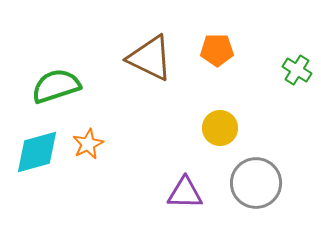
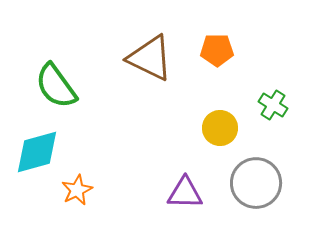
green cross: moved 24 px left, 35 px down
green semicircle: rotated 108 degrees counterclockwise
orange star: moved 11 px left, 46 px down
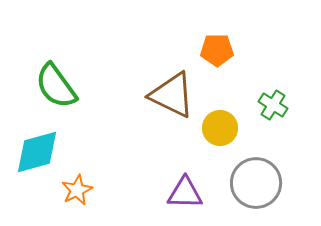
brown triangle: moved 22 px right, 37 px down
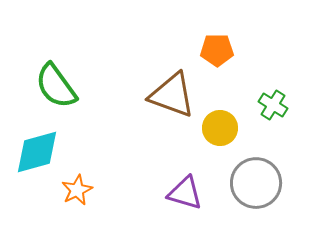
brown triangle: rotated 6 degrees counterclockwise
purple triangle: rotated 15 degrees clockwise
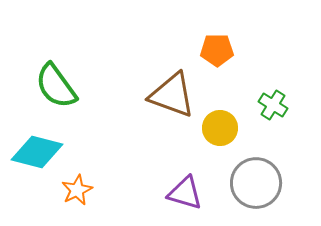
cyan diamond: rotated 30 degrees clockwise
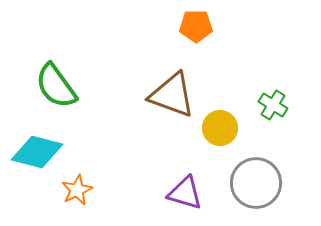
orange pentagon: moved 21 px left, 24 px up
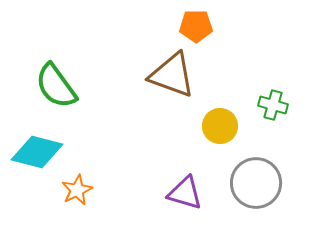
brown triangle: moved 20 px up
green cross: rotated 16 degrees counterclockwise
yellow circle: moved 2 px up
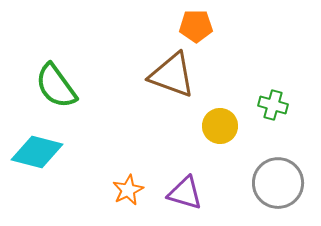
gray circle: moved 22 px right
orange star: moved 51 px right
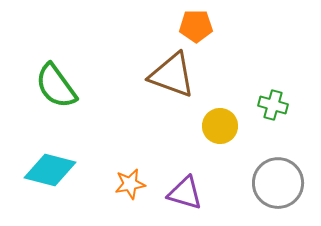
cyan diamond: moved 13 px right, 18 px down
orange star: moved 2 px right, 6 px up; rotated 16 degrees clockwise
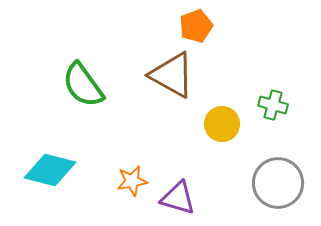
orange pentagon: rotated 20 degrees counterclockwise
brown triangle: rotated 9 degrees clockwise
green semicircle: moved 27 px right, 1 px up
yellow circle: moved 2 px right, 2 px up
orange star: moved 2 px right, 3 px up
purple triangle: moved 7 px left, 5 px down
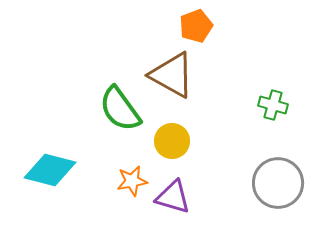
green semicircle: moved 37 px right, 24 px down
yellow circle: moved 50 px left, 17 px down
purple triangle: moved 5 px left, 1 px up
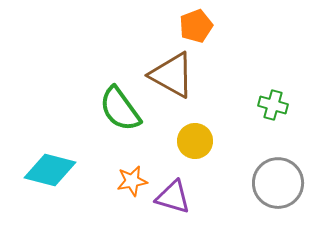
yellow circle: moved 23 px right
